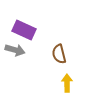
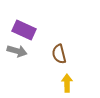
gray arrow: moved 2 px right, 1 px down
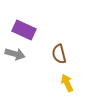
gray arrow: moved 2 px left, 3 px down
yellow arrow: rotated 24 degrees counterclockwise
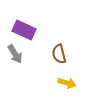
gray arrow: rotated 42 degrees clockwise
yellow arrow: rotated 132 degrees clockwise
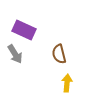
yellow arrow: rotated 102 degrees counterclockwise
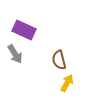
brown semicircle: moved 6 px down
yellow arrow: rotated 24 degrees clockwise
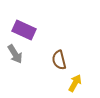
yellow arrow: moved 8 px right
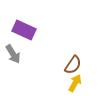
gray arrow: moved 2 px left
brown semicircle: moved 14 px right, 5 px down; rotated 132 degrees counterclockwise
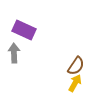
gray arrow: moved 1 px right, 1 px up; rotated 150 degrees counterclockwise
brown semicircle: moved 3 px right, 1 px down
